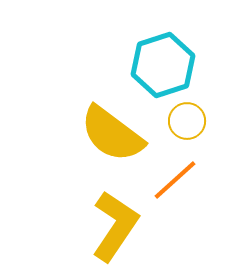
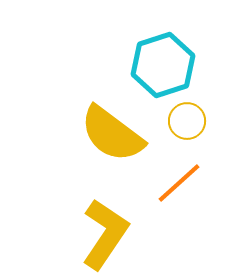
orange line: moved 4 px right, 3 px down
yellow L-shape: moved 10 px left, 8 px down
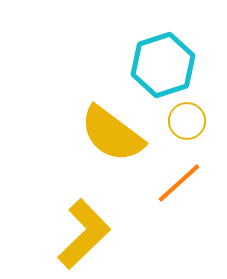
yellow L-shape: moved 21 px left; rotated 12 degrees clockwise
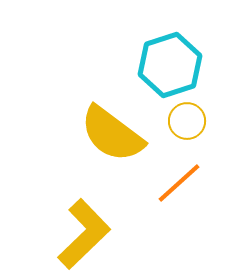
cyan hexagon: moved 7 px right
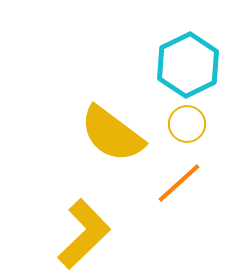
cyan hexagon: moved 18 px right; rotated 8 degrees counterclockwise
yellow circle: moved 3 px down
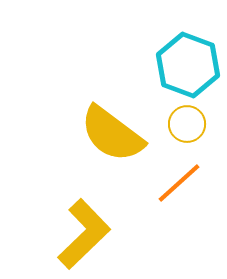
cyan hexagon: rotated 14 degrees counterclockwise
